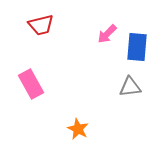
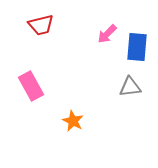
pink rectangle: moved 2 px down
orange star: moved 5 px left, 8 px up
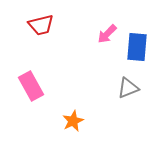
gray triangle: moved 2 px left, 1 px down; rotated 15 degrees counterclockwise
orange star: rotated 20 degrees clockwise
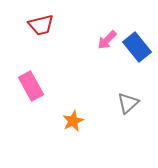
pink arrow: moved 6 px down
blue rectangle: rotated 44 degrees counterclockwise
gray triangle: moved 15 px down; rotated 20 degrees counterclockwise
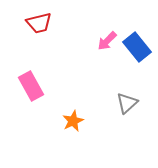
red trapezoid: moved 2 px left, 2 px up
pink arrow: moved 1 px down
gray triangle: moved 1 px left
